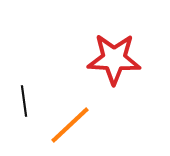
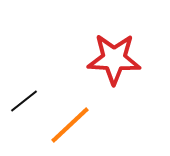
black line: rotated 60 degrees clockwise
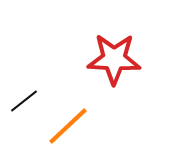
orange line: moved 2 px left, 1 px down
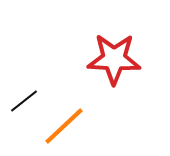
orange line: moved 4 px left
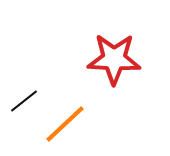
orange line: moved 1 px right, 2 px up
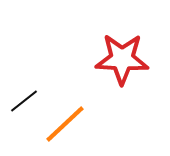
red star: moved 8 px right
